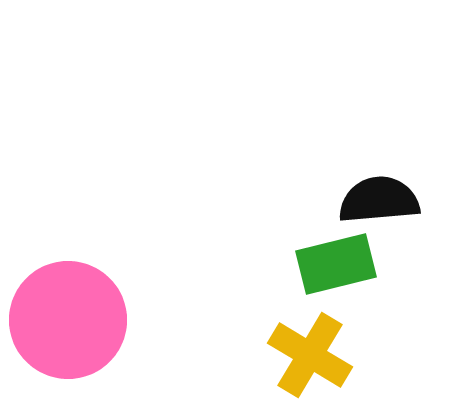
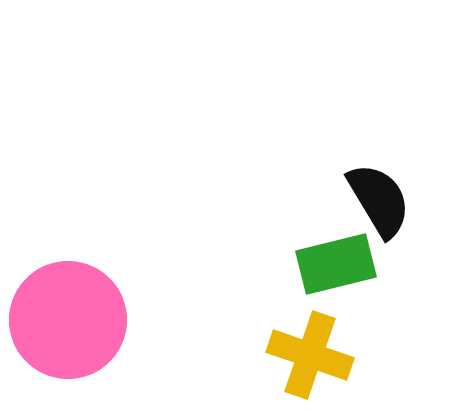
black semicircle: rotated 64 degrees clockwise
yellow cross: rotated 12 degrees counterclockwise
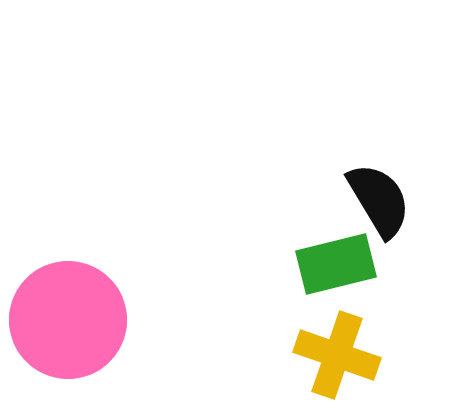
yellow cross: moved 27 px right
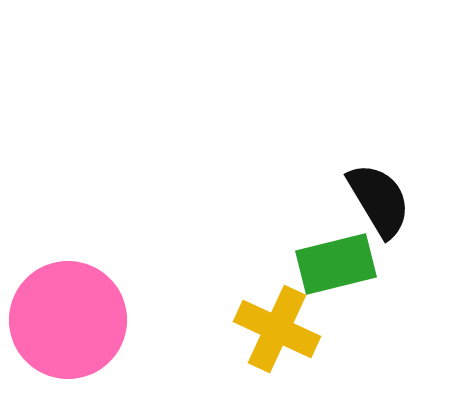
yellow cross: moved 60 px left, 26 px up; rotated 6 degrees clockwise
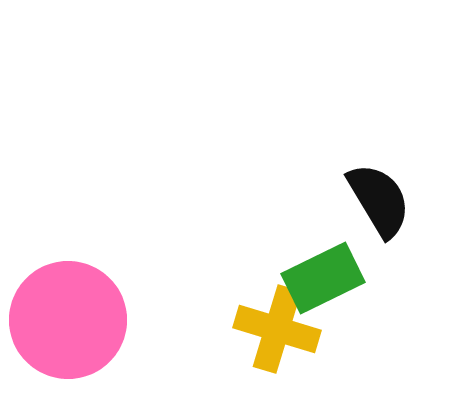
green rectangle: moved 13 px left, 14 px down; rotated 12 degrees counterclockwise
yellow cross: rotated 8 degrees counterclockwise
